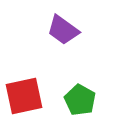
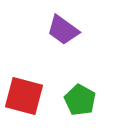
red square: rotated 27 degrees clockwise
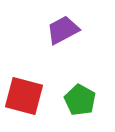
purple trapezoid: rotated 116 degrees clockwise
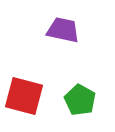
purple trapezoid: rotated 40 degrees clockwise
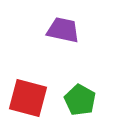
red square: moved 4 px right, 2 px down
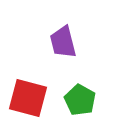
purple trapezoid: moved 12 px down; rotated 116 degrees counterclockwise
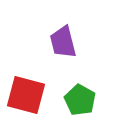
red square: moved 2 px left, 3 px up
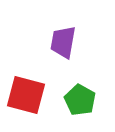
purple trapezoid: rotated 24 degrees clockwise
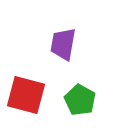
purple trapezoid: moved 2 px down
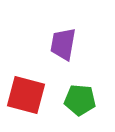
green pentagon: rotated 24 degrees counterclockwise
